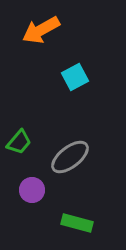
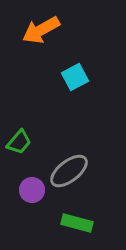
gray ellipse: moved 1 px left, 14 px down
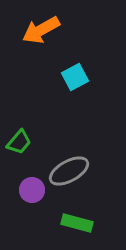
gray ellipse: rotated 9 degrees clockwise
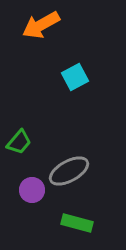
orange arrow: moved 5 px up
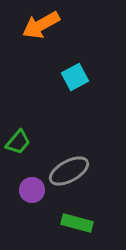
green trapezoid: moved 1 px left
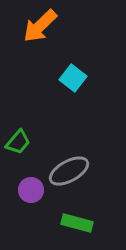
orange arrow: moved 1 px left, 1 px down; rotated 15 degrees counterclockwise
cyan square: moved 2 px left, 1 px down; rotated 24 degrees counterclockwise
purple circle: moved 1 px left
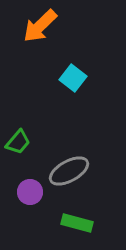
purple circle: moved 1 px left, 2 px down
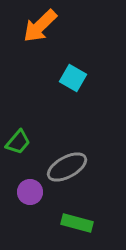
cyan square: rotated 8 degrees counterclockwise
gray ellipse: moved 2 px left, 4 px up
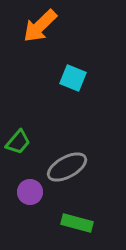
cyan square: rotated 8 degrees counterclockwise
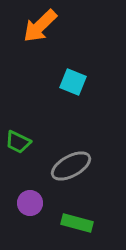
cyan square: moved 4 px down
green trapezoid: rotated 76 degrees clockwise
gray ellipse: moved 4 px right, 1 px up
purple circle: moved 11 px down
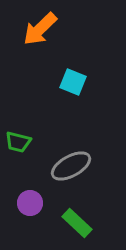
orange arrow: moved 3 px down
green trapezoid: rotated 12 degrees counterclockwise
green rectangle: rotated 28 degrees clockwise
